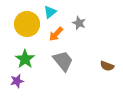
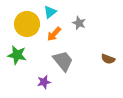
orange arrow: moved 2 px left
green star: moved 8 px left, 4 px up; rotated 24 degrees counterclockwise
brown semicircle: moved 1 px right, 7 px up
purple star: moved 27 px right, 1 px down
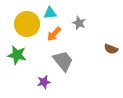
cyan triangle: moved 1 px down; rotated 32 degrees clockwise
brown semicircle: moved 3 px right, 10 px up
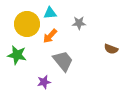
gray star: rotated 24 degrees counterclockwise
orange arrow: moved 4 px left, 2 px down
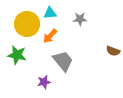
gray star: moved 1 px right, 4 px up
brown semicircle: moved 2 px right, 2 px down
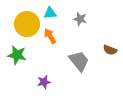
gray star: rotated 16 degrees clockwise
orange arrow: rotated 105 degrees clockwise
brown semicircle: moved 3 px left, 1 px up
gray trapezoid: moved 16 px right
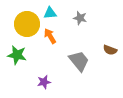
gray star: moved 1 px up
